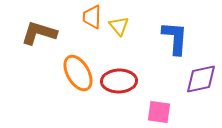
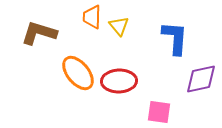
orange ellipse: rotated 9 degrees counterclockwise
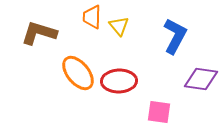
blue L-shape: moved 2 px up; rotated 24 degrees clockwise
purple diamond: rotated 20 degrees clockwise
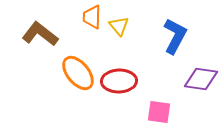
brown L-shape: moved 1 px right, 1 px down; rotated 21 degrees clockwise
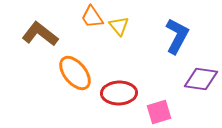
orange trapezoid: rotated 35 degrees counterclockwise
blue L-shape: moved 2 px right
orange ellipse: moved 3 px left
red ellipse: moved 12 px down
pink square: rotated 25 degrees counterclockwise
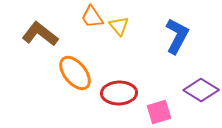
purple diamond: moved 11 px down; rotated 24 degrees clockwise
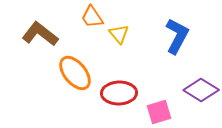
yellow triangle: moved 8 px down
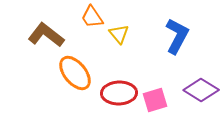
brown L-shape: moved 6 px right, 1 px down
pink square: moved 4 px left, 12 px up
